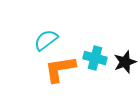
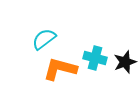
cyan semicircle: moved 2 px left, 1 px up
orange L-shape: rotated 24 degrees clockwise
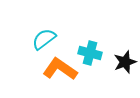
cyan cross: moved 5 px left, 5 px up
orange L-shape: rotated 20 degrees clockwise
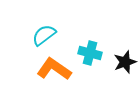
cyan semicircle: moved 4 px up
orange L-shape: moved 6 px left
